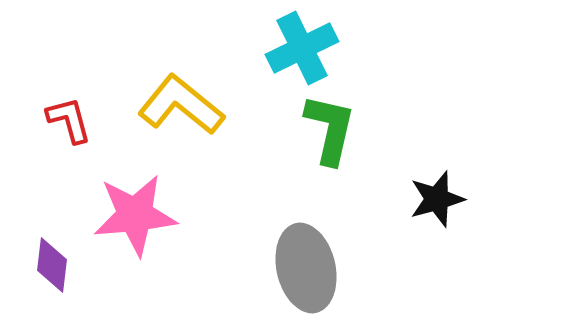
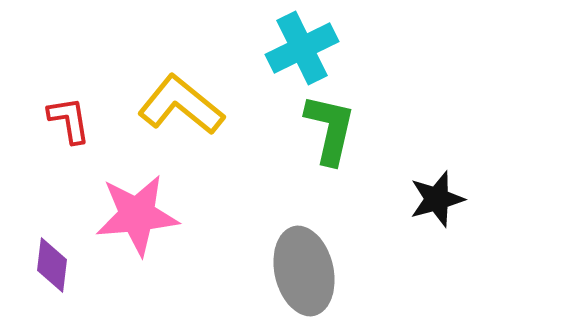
red L-shape: rotated 6 degrees clockwise
pink star: moved 2 px right
gray ellipse: moved 2 px left, 3 px down
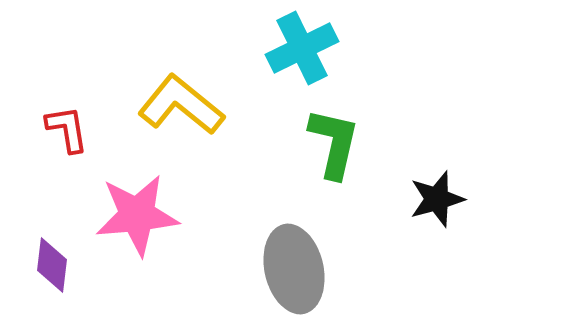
red L-shape: moved 2 px left, 9 px down
green L-shape: moved 4 px right, 14 px down
gray ellipse: moved 10 px left, 2 px up
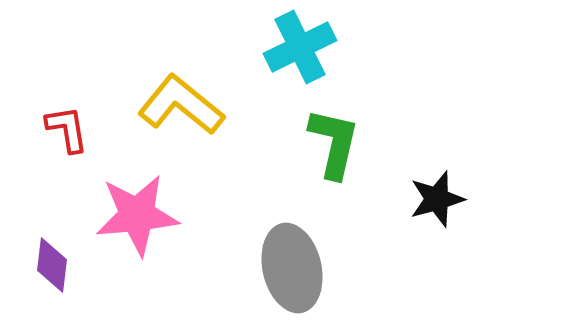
cyan cross: moved 2 px left, 1 px up
gray ellipse: moved 2 px left, 1 px up
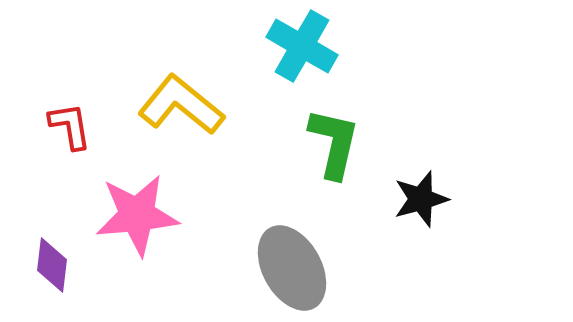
cyan cross: moved 2 px right, 1 px up; rotated 34 degrees counterclockwise
red L-shape: moved 3 px right, 3 px up
black star: moved 16 px left
gray ellipse: rotated 16 degrees counterclockwise
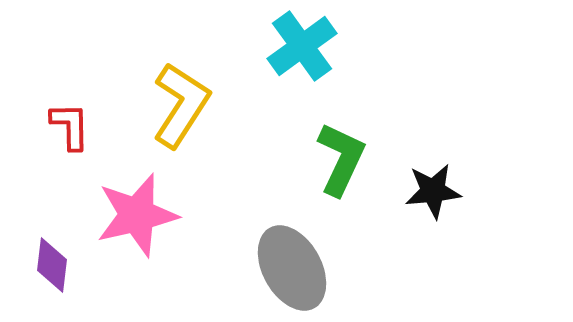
cyan cross: rotated 24 degrees clockwise
yellow L-shape: rotated 84 degrees clockwise
red L-shape: rotated 8 degrees clockwise
green L-shape: moved 7 px right, 16 px down; rotated 12 degrees clockwise
black star: moved 12 px right, 8 px up; rotated 10 degrees clockwise
pink star: rotated 8 degrees counterclockwise
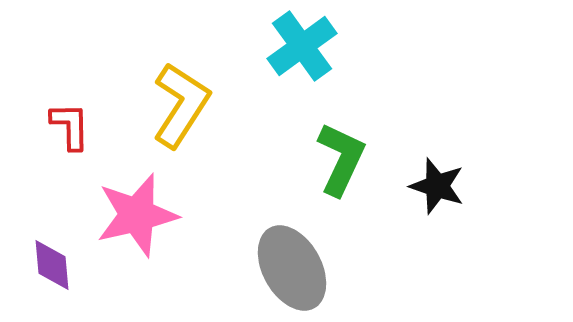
black star: moved 4 px right, 5 px up; rotated 24 degrees clockwise
purple diamond: rotated 12 degrees counterclockwise
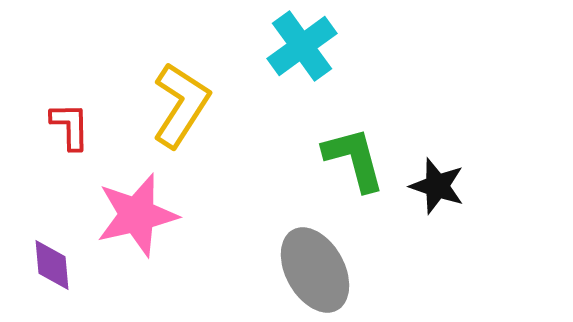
green L-shape: moved 13 px right; rotated 40 degrees counterclockwise
gray ellipse: moved 23 px right, 2 px down
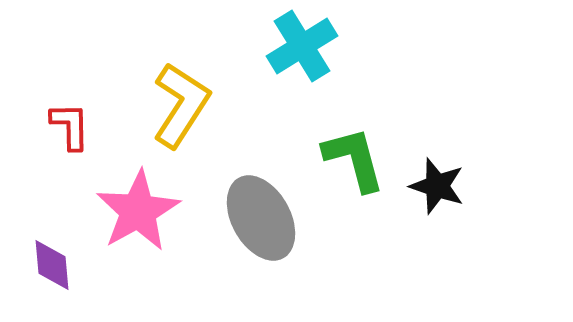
cyan cross: rotated 4 degrees clockwise
pink star: moved 1 px right, 4 px up; rotated 16 degrees counterclockwise
gray ellipse: moved 54 px left, 52 px up
